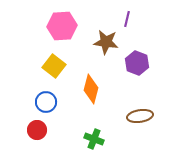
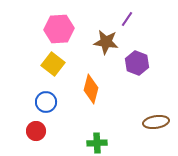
purple line: rotated 21 degrees clockwise
pink hexagon: moved 3 px left, 3 px down
yellow square: moved 1 px left, 2 px up
brown ellipse: moved 16 px right, 6 px down
red circle: moved 1 px left, 1 px down
green cross: moved 3 px right, 4 px down; rotated 24 degrees counterclockwise
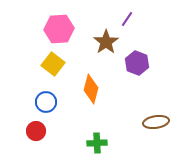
brown star: rotated 30 degrees clockwise
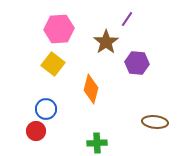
purple hexagon: rotated 15 degrees counterclockwise
blue circle: moved 7 px down
brown ellipse: moved 1 px left; rotated 15 degrees clockwise
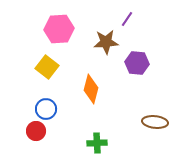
brown star: rotated 30 degrees clockwise
yellow square: moved 6 px left, 3 px down
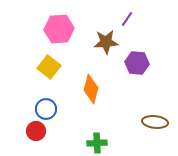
yellow square: moved 2 px right
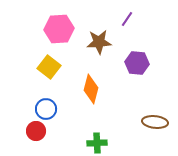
brown star: moved 7 px left
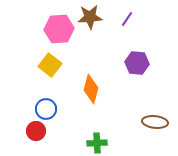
brown star: moved 9 px left, 25 px up
yellow square: moved 1 px right, 2 px up
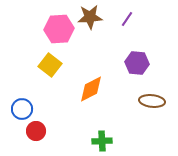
orange diamond: rotated 48 degrees clockwise
blue circle: moved 24 px left
brown ellipse: moved 3 px left, 21 px up
green cross: moved 5 px right, 2 px up
